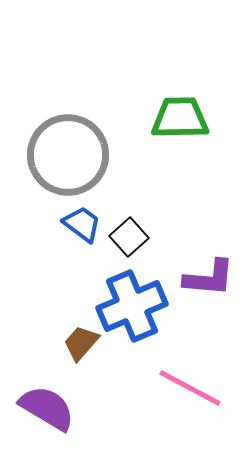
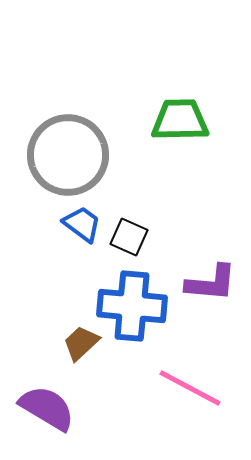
green trapezoid: moved 2 px down
black square: rotated 24 degrees counterclockwise
purple L-shape: moved 2 px right, 5 px down
blue cross: rotated 28 degrees clockwise
brown trapezoid: rotated 6 degrees clockwise
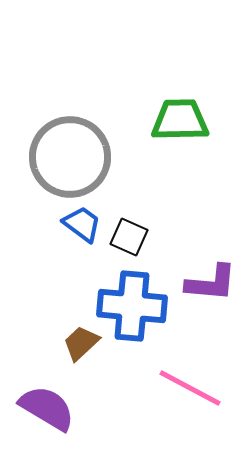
gray circle: moved 2 px right, 2 px down
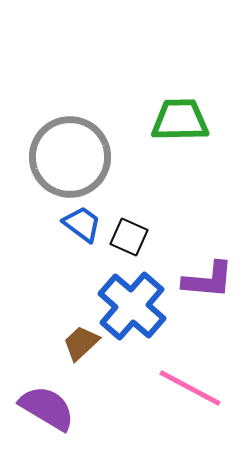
purple L-shape: moved 3 px left, 3 px up
blue cross: rotated 36 degrees clockwise
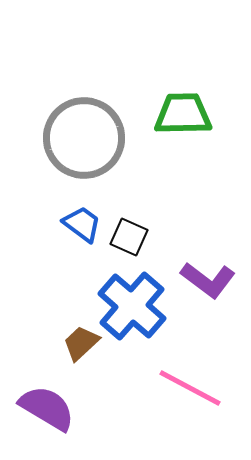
green trapezoid: moved 3 px right, 6 px up
gray circle: moved 14 px right, 19 px up
purple L-shape: rotated 32 degrees clockwise
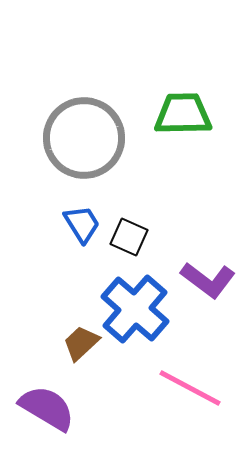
blue trapezoid: rotated 21 degrees clockwise
blue cross: moved 3 px right, 3 px down
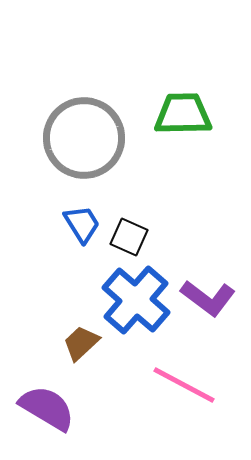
purple L-shape: moved 18 px down
blue cross: moved 1 px right, 9 px up
pink line: moved 6 px left, 3 px up
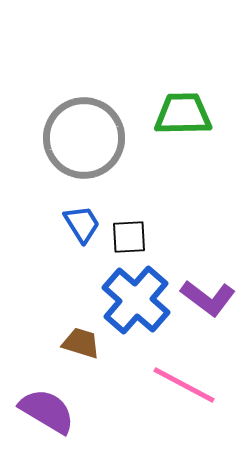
black square: rotated 27 degrees counterclockwise
brown trapezoid: rotated 60 degrees clockwise
purple semicircle: moved 3 px down
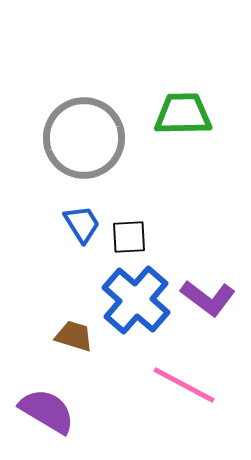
brown trapezoid: moved 7 px left, 7 px up
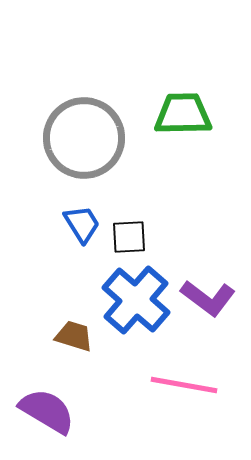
pink line: rotated 18 degrees counterclockwise
